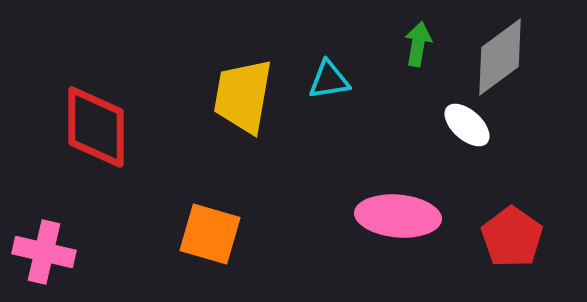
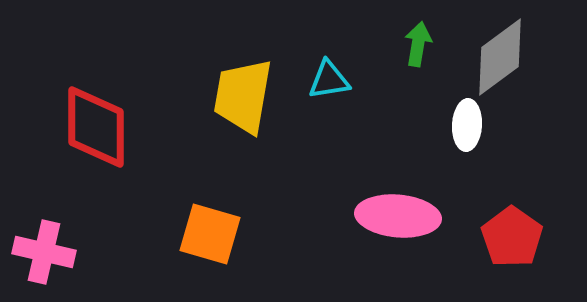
white ellipse: rotated 51 degrees clockwise
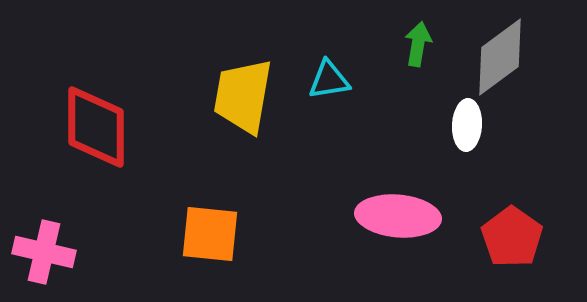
orange square: rotated 10 degrees counterclockwise
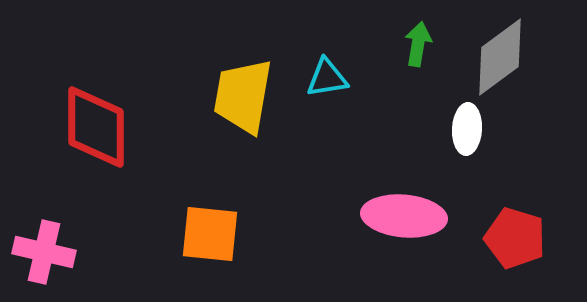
cyan triangle: moved 2 px left, 2 px up
white ellipse: moved 4 px down
pink ellipse: moved 6 px right
red pentagon: moved 3 px right, 1 px down; rotated 18 degrees counterclockwise
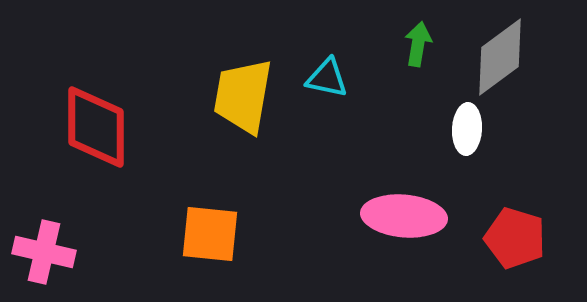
cyan triangle: rotated 21 degrees clockwise
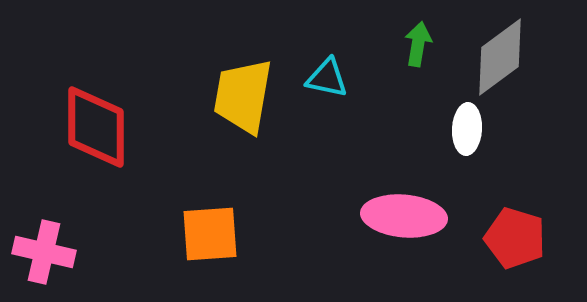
orange square: rotated 10 degrees counterclockwise
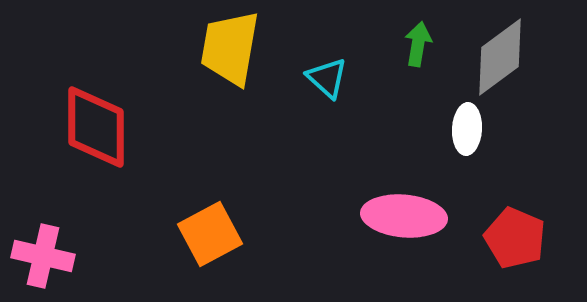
cyan triangle: rotated 30 degrees clockwise
yellow trapezoid: moved 13 px left, 48 px up
orange square: rotated 24 degrees counterclockwise
red pentagon: rotated 6 degrees clockwise
pink cross: moved 1 px left, 4 px down
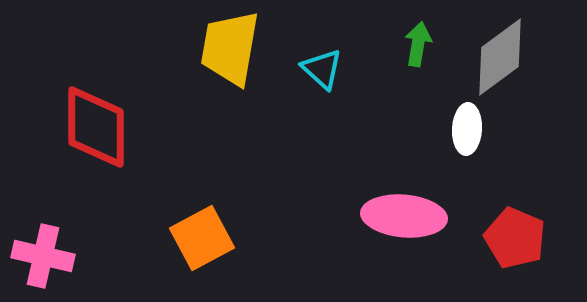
cyan triangle: moved 5 px left, 9 px up
orange square: moved 8 px left, 4 px down
